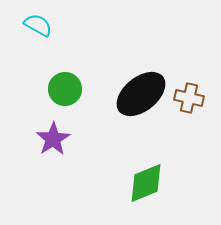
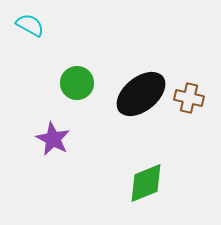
cyan semicircle: moved 8 px left
green circle: moved 12 px right, 6 px up
purple star: rotated 12 degrees counterclockwise
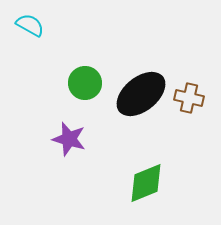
green circle: moved 8 px right
purple star: moved 16 px right; rotated 12 degrees counterclockwise
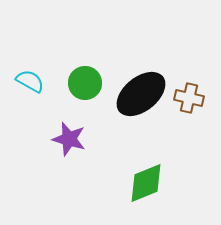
cyan semicircle: moved 56 px down
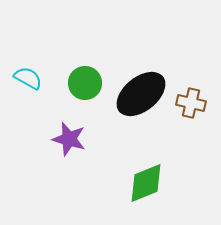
cyan semicircle: moved 2 px left, 3 px up
brown cross: moved 2 px right, 5 px down
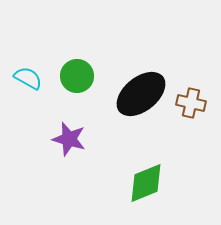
green circle: moved 8 px left, 7 px up
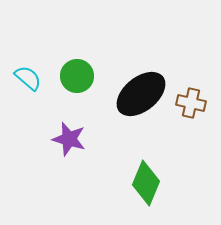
cyan semicircle: rotated 12 degrees clockwise
green diamond: rotated 45 degrees counterclockwise
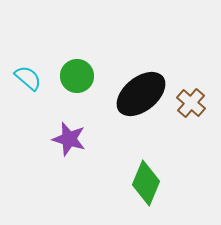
brown cross: rotated 28 degrees clockwise
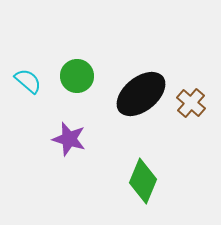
cyan semicircle: moved 3 px down
green diamond: moved 3 px left, 2 px up
